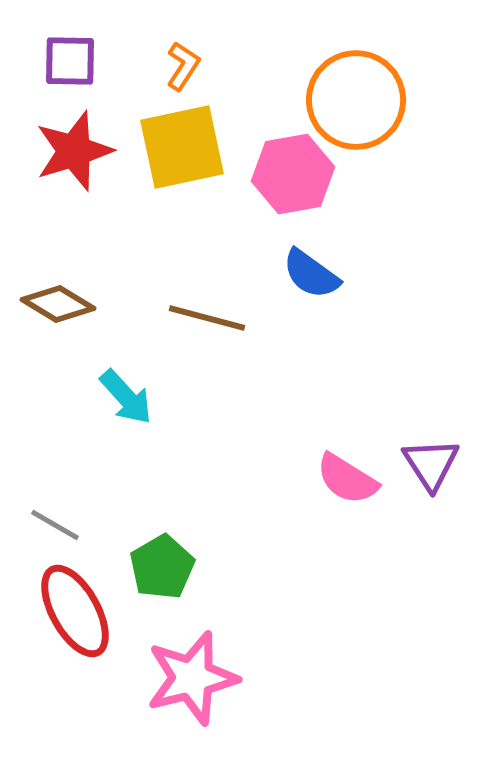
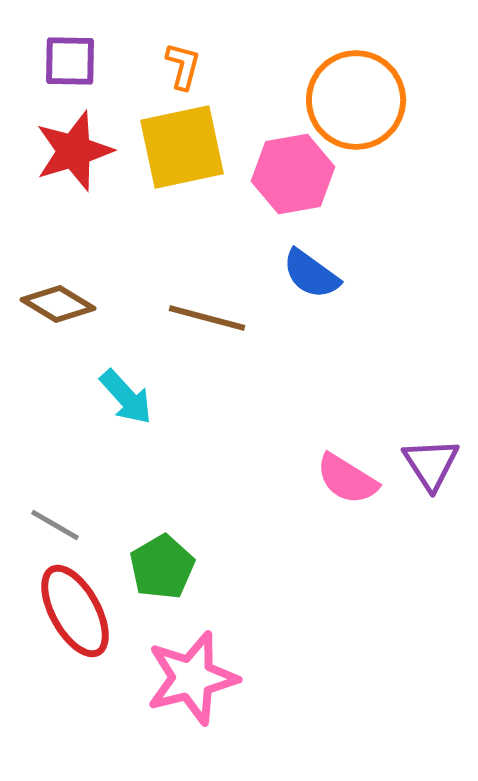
orange L-shape: rotated 18 degrees counterclockwise
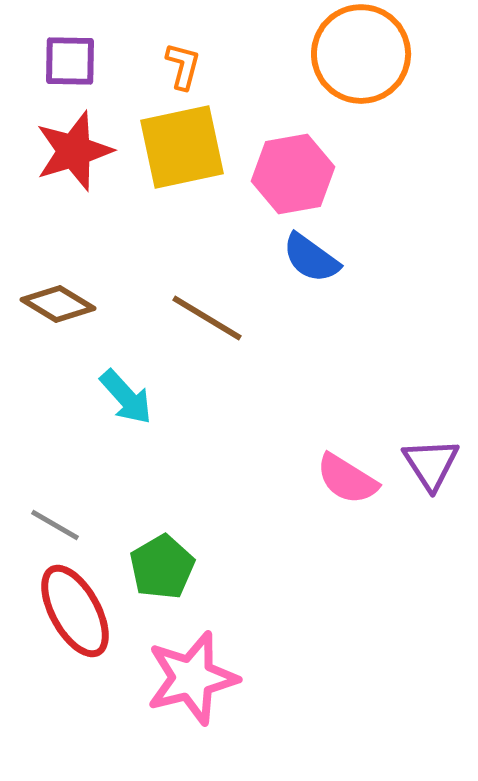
orange circle: moved 5 px right, 46 px up
blue semicircle: moved 16 px up
brown line: rotated 16 degrees clockwise
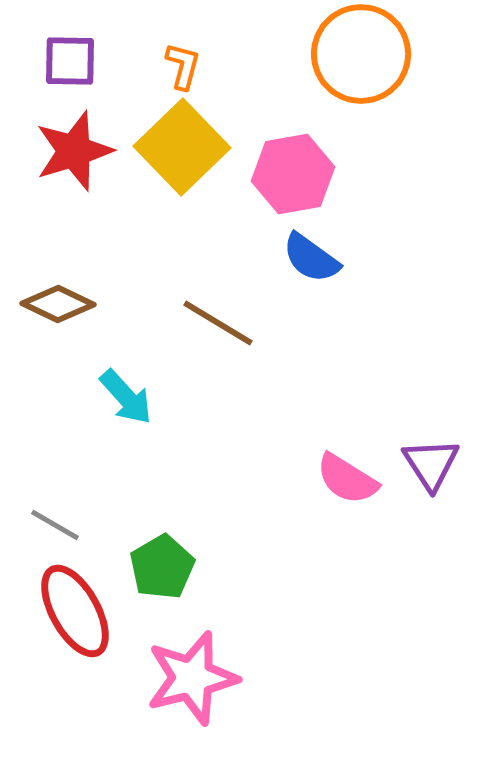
yellow square: rotated 32 degrees counterclockwise
brown diamond: rotated 6 degrees counterclockwise
brown line: moved 11 px right, 5 px down
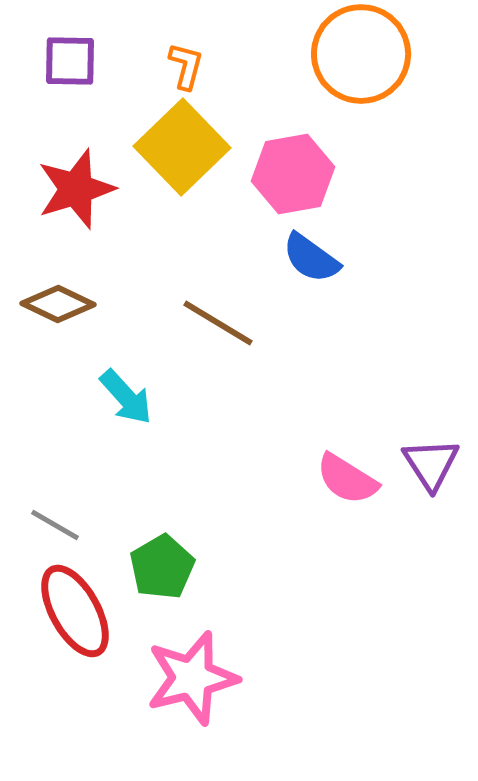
orange L-shape: moved 3 px right
red star: moved 2 px right, 38 px down
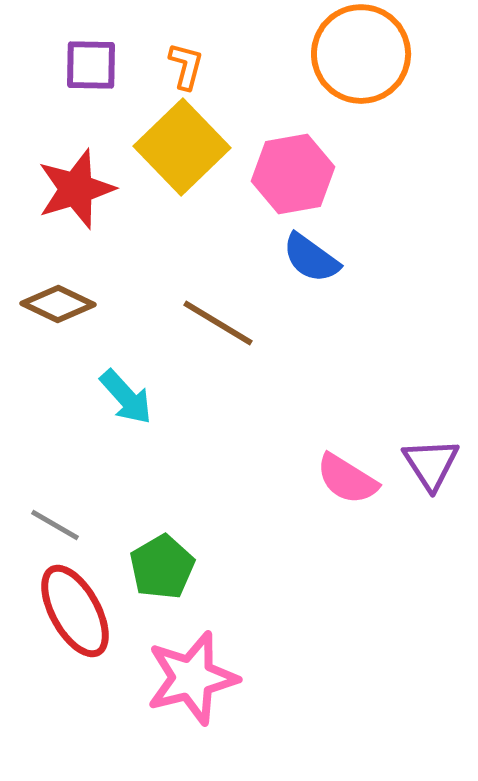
purple square: moved 21 px right, 4 px down
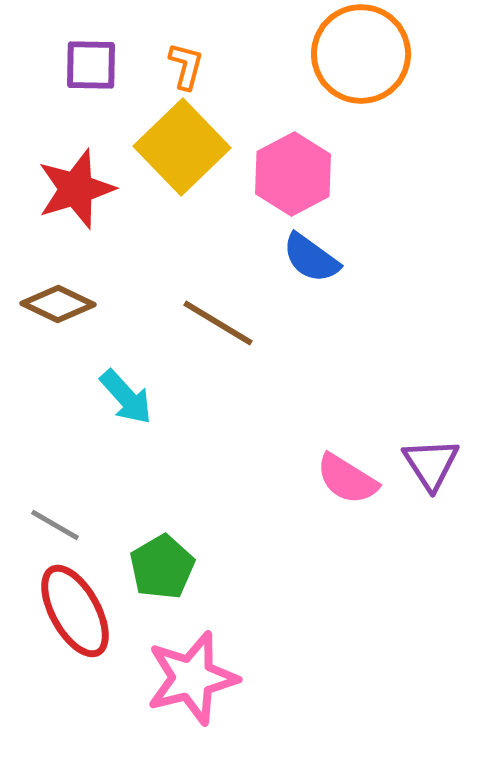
pink hexagon: rotated 18 degrees counterclockwise
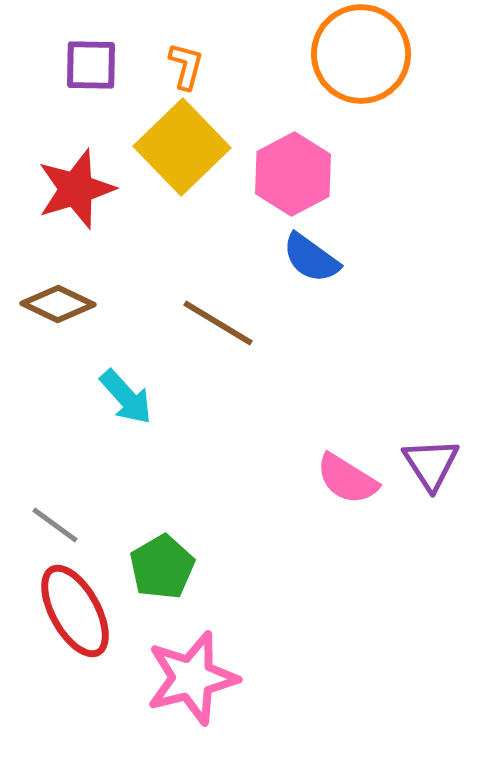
gray line: rotated 6 degrees clockwise
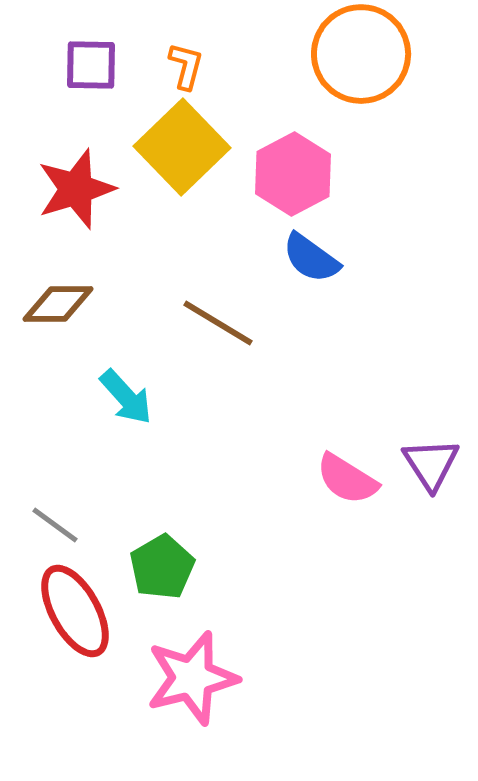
brown diamond: rotated 26 degrees counterclockwise
